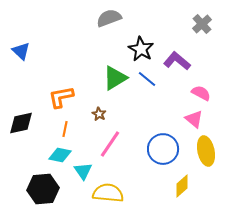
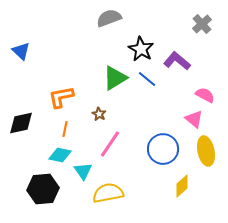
pink semicircle: moved 4 px right, 2 px down
yellow semicircle: rotated 16 degrees counterclockwise
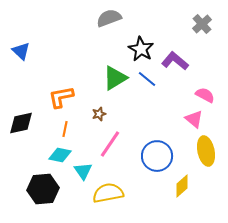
purple L-shape: moved 2 px left
brown star: rotated 24 degrees clockwise
blue circle: moved 6 px left, 7 px down
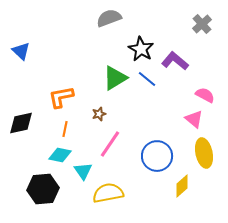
yellow ellipse: moved 2 px left, 2 px down
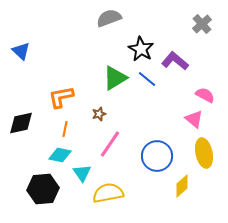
cyan triangle: moved 1 px left, 2 px down
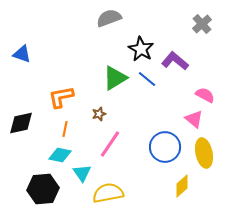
blue triangle: moved 1 px right, 3 px down; rotated 24 degrees counterclockwise
blue circle: moved 8 px right, 9 px up
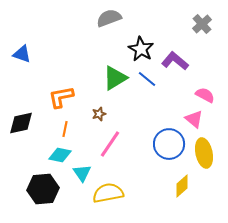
blue circle: moved 4 px right, 3 px up
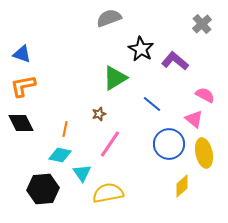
blue line: moved 5 px right, 25 px down
orange L-shape: moved 38 px left, 11 px up
black diamond: rotated 76 degrees clockwise
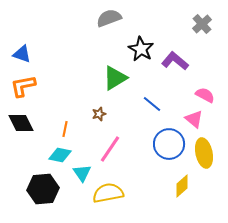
pink line: moved 5 px down
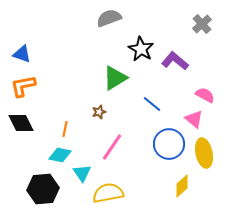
brown star: moved 2 px up
pink line: moved 2 px right, 2 px up
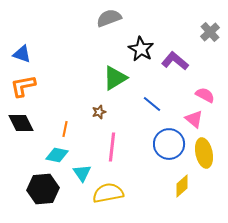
gray cross: moved 8 px right, 8 px down
pink line: rotated 28 degrees counterclockwise
cyan diamond: moved 3 px left
